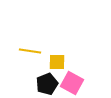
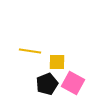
pink square: moved 1 px right
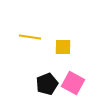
yellow line: moved 14 px up
yellow square: moved 6 px right, 15 px up
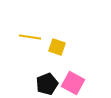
yellow square: moved 6 px left; rotated 18 degrees clockwise
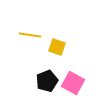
yellow line: moved 2 px up
black pentagon: moved 3 px up
